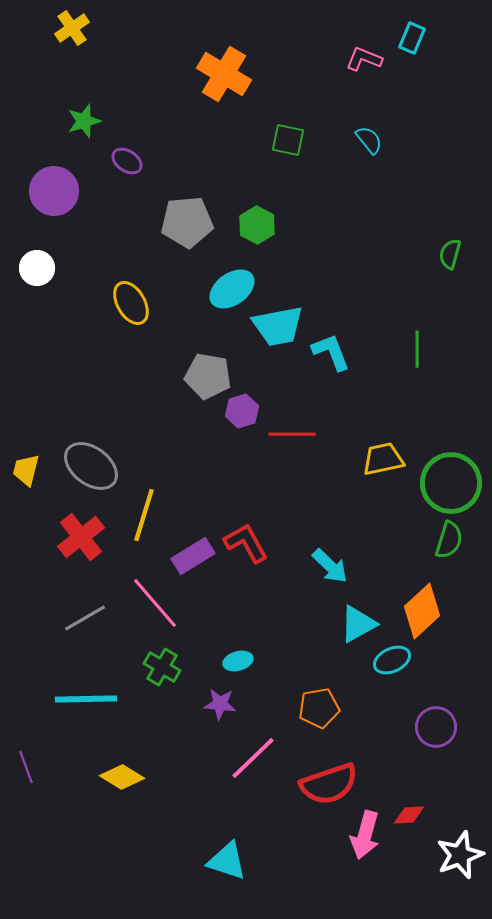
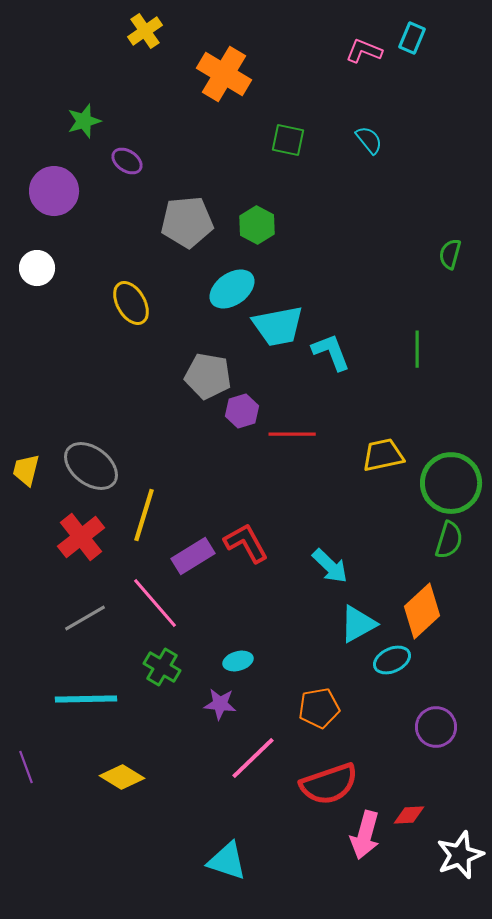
yellow cross at (72, 28): moved 73 px right, 3 px down
pink L-shape at (364, 59): moved 8 px up
yellow trapezoid at (383, 459): moved 4 px up
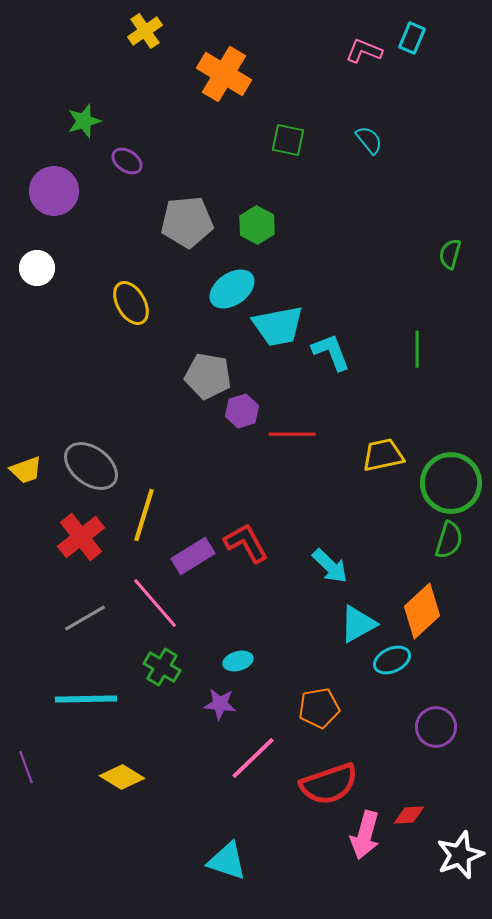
yellow trapezoid at (26, 470): rotated 124 degrees counterclockwise
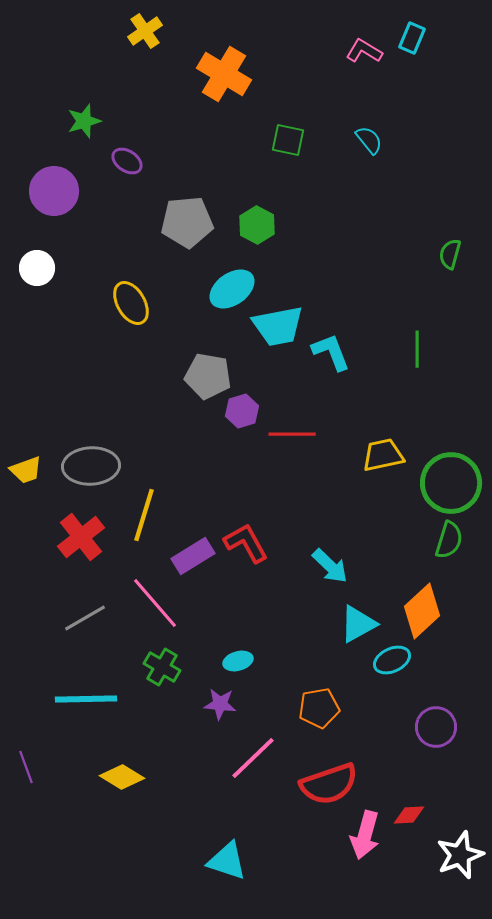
pink L-shape at (364, 51): rotated 9 degrees clockwise
gray ellipse at (91, 466): rotated 40 degrees counterclockwise
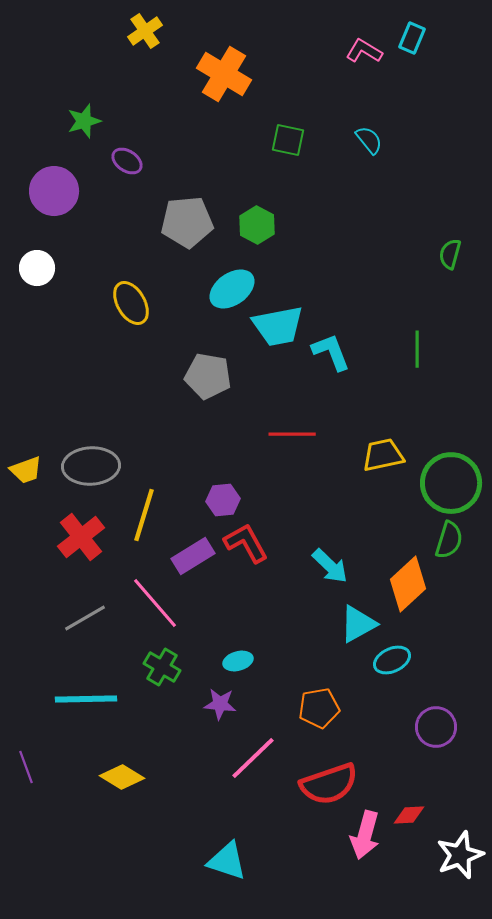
purple hexagon at (242, 411): moved 19 px left, 89 px down; rotated 12 degrees clockwise
orange diamond at (422, 611): moved 14 px left, 27 px up
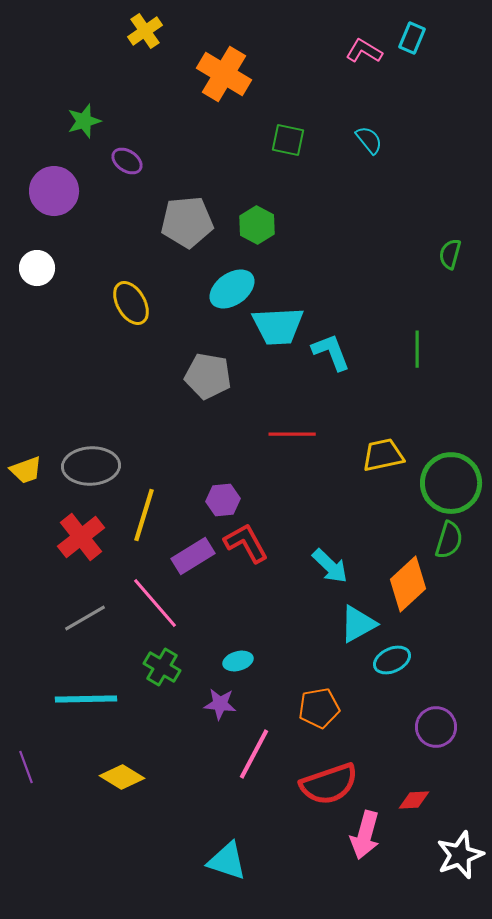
cyan trapezoid at (278, 326): rotated 8 degrees clockwise
pink line at (253, 758): moved 1 px right, 4 px up; rotated 18 degrees counterclockwise
red diamond at (409, 815): moved 5 px right, 15 px up
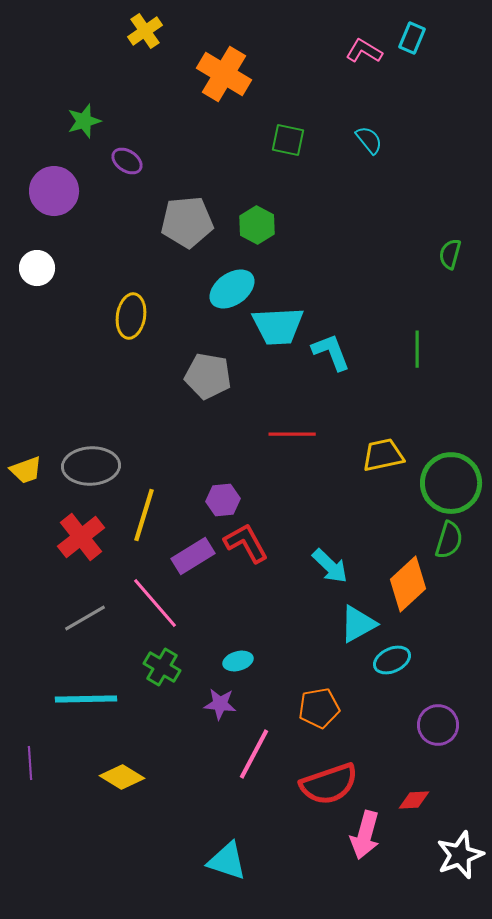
yellow ellipse at (131, 303): moved 13 px down; rotated 39 degrees clockwise
purple circle at (436, 727): moved 2 px right, 2 px up
purple line at (26, 767): moved 4 px right, 4 px up; rotated 16 degrees clockwise
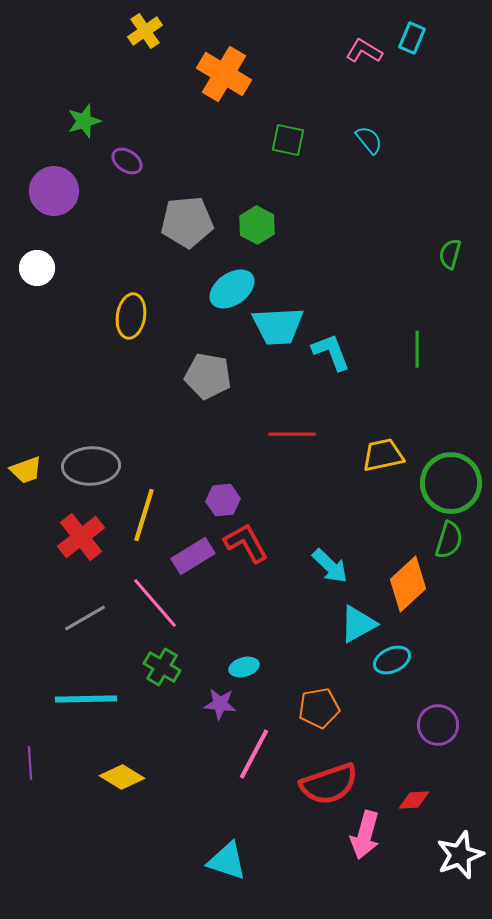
cyan ellipse at (238, 661): moved 6 px right, 6 px down
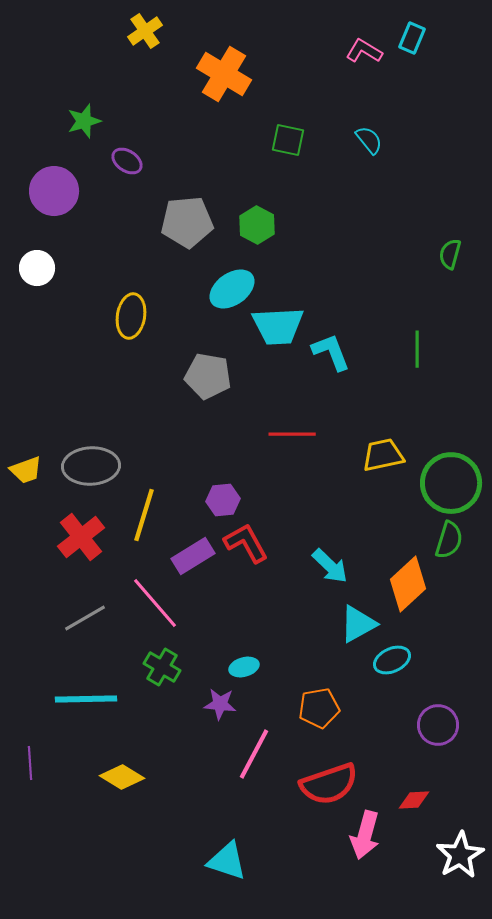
white star at (460, 855): rotated 9 degrees counterclockwise
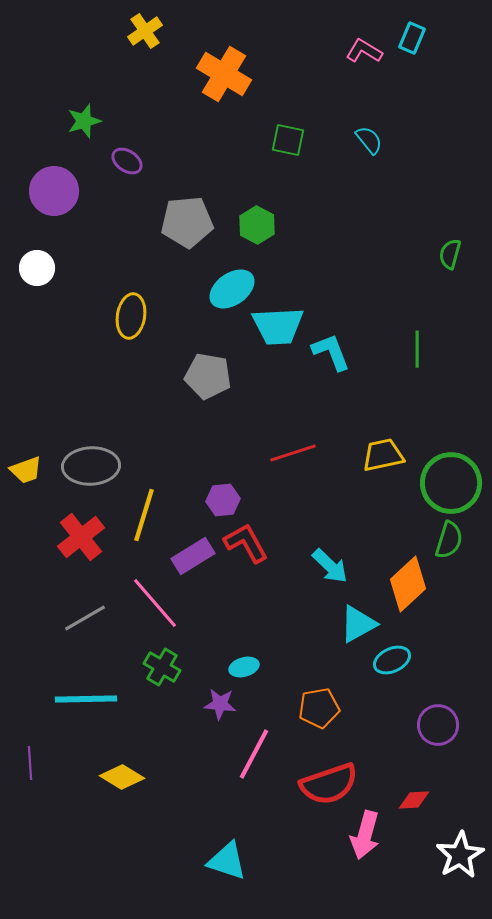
red line at (292, 434): moved 1 px right, 19 px down; rotated 18 degrees counterclockwise
